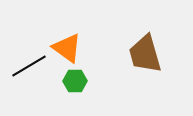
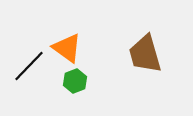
black line: rotated 15 degrees counterclockwise
green hexagon: rotated 20 degrees counterclockwise
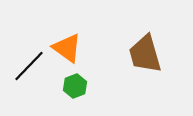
green hexagon: moved 5 px down
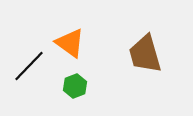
orange triangle: moved 3 px right, 5 px up
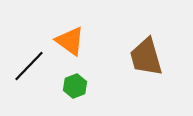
orange triangle: moved 2 px up
brown trapezoid: moved 1 px right, 3 px down
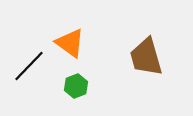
orange triangle: moved 2 px down
green hexagon: moved 1 px right
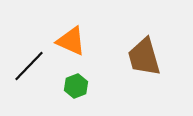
orange triangle: moved 1 px right, 2 px up; rotated 12 degrees counterclockwise
brown trapezoid: moved 2 px left
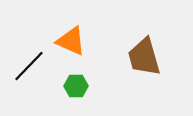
green hexagon: rotated 20 degrees clockwise
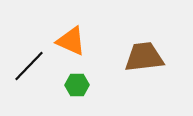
brown trapezoid: rotated 99 degrees clockwise
green hexagon: moved 1 px right, 1 px up
